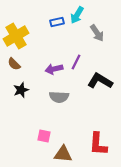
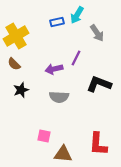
purple line: moved 4 px up
black L-shape: moved 1 px left, 3 px down; rotated 10 degrees counterclockwise
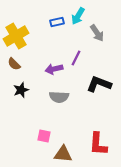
cyan arrow: moved 1 px right, 1 px down
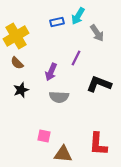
brown semicircle: moved 3 px right, 1 px up
purple arrow: moved 3 px left, 3 px down; rotated 54 degrees counterclockwise
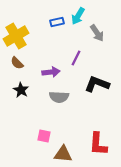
purple arrow: rotated 120 degrees counterclockwise
black L-shape: moved 2 px left
black star: rotated 21 degrees counterclockwise
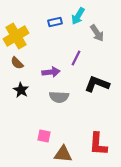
blue rectangle: moved 2 px left
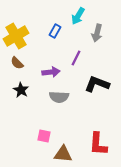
blue rectangle: moved 9 px down; rotated 48 degrees counterclockwise
gray arrow: rotated 48 degrees clockwise
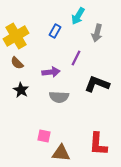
brown triangle: moved 2 px left, 1 px up
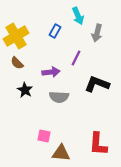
cyan arrow: rotated 54 degrees counterclockwise
black star: moved 4 px right
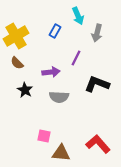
red L-shape: rotated 135 degrees clockwise
